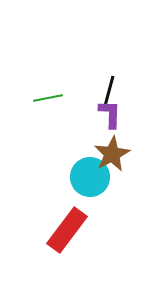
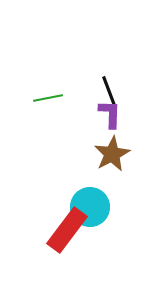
black line: rotated 36 degrees counterclockwise
cyan circle: moved 30 px down
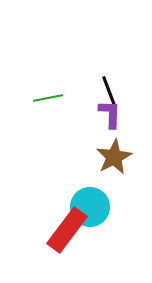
brown star: moved 2 px right, 3 px down
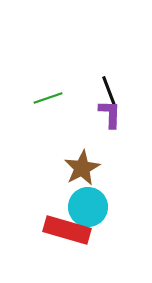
green line: rotated 8 degrees counterclockwise
brown star: moved 32 px left, 11 px down
cyan circle: moved 2 px left
red rectangle: rotated 69 degrees clockwise
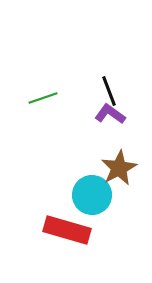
green line: moved 5 px left
purple L-shape: rotated 56 degrees counterclockwise
brown star: moved 37 px right
cyan circle: moved 4 px right, 12 px up
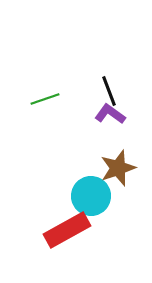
green line: moved 2 px right, 1 px down
brown star: moved 1 px left; rotated 9 degrees clockwise
cyan circle: moved 1 px left, 1 px down
red rectangle: rotated 45 degrees counterclockwise
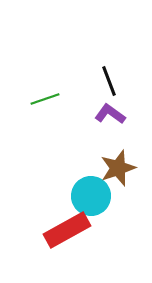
black line: moved 10 px up
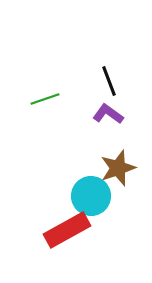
purple L-shape: moved 2 px left
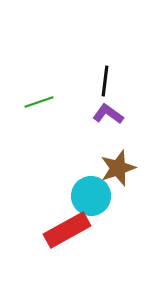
black line: moved 4 px left; rotated 28 degrees clockwise
green line: moved 6 px left, 3 px down
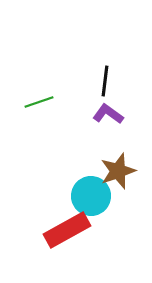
brown star: moved 3 px down
